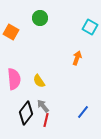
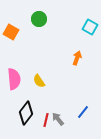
green circle: moved 1 px left, 1 px down
gray arrow: moved 15 px right, 13 px down
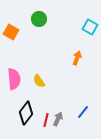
gray arrow: rotated 64 degrees clockwise
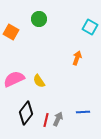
pink semicircle: rotated 110 degrees counterclockwise
blue line: rotated 48 degrees clockwise
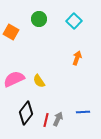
cyan square: moved 16 px left, 6 px up; rotated 14 degrees clockwise
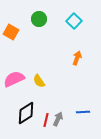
black diamond: rotated 20 degrees clockwise
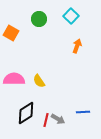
cyan square: moved 3 px left, 5 px up
orange square: moved 1 px down
orange arrow: moved 12 px up
pink semicircle: rotated 25 degrees clockwise
gray arrow: rotated 96 degrees clockwise
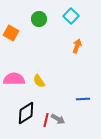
blue line: moved 13 px up
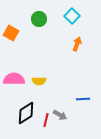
cyan square: moved 1 px right
orange arrow: moved 2 px up
yellow semicircle: rotated 56 degrees counterclockwise
gray arrow: moved 2 px right, 4 px up
